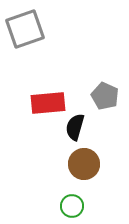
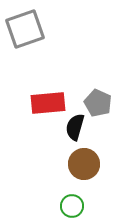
gray pentagon: moved 7 px left, 7 px down
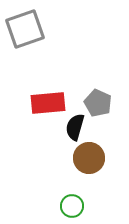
brown circle: moved 5 px right, 6 px up
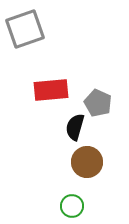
red rectangle: moved 3 px right, 13 px up
brown circle: moved 2 px left, 4 px down
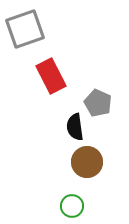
red rectangle: moved 14 px up; rotated 68 degrees clockwise
black semicircle: rotated 24 degrees counterclockwise
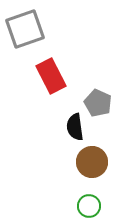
brown circle: moved 5 px right
green circle: moved 17 px right
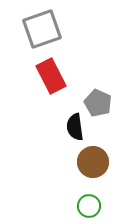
gray square: moved 17 px right
brown circle: moved 1 px right
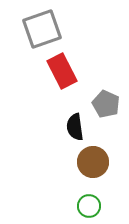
red rectangle: moved 11 px right, 5 px up
gray pentagon: moved 8 px right, 1 px down
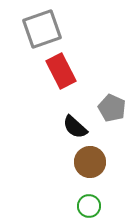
red rectangle: moved 1 px left
gray pentagon: moved 6 px right, 4 px down
black semicircle: rotated 40 degrees counterclockwise
brown circle: moved 3 px left
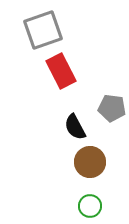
gray square: moved 1 px right, 1 px down
gray pentagon: rotated 16 degrees counterclockwise
black semicircle: rotated 20 degrees clockwise
green circle: moved 1 px right
